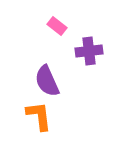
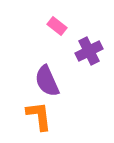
purple cross: rotated 20 degrees counterclockwise
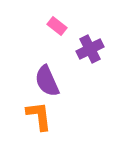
purple cross: moved 1 px right, 2 px up
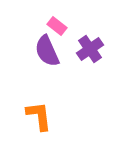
purple cross: rotated 8 degrees counterclockwise
purple semicircle: moved 30 px up
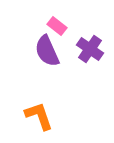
purple cross: rotated 20 degrees counterclockwise
orange L-shape: rotated 12 degrees counterclockwise
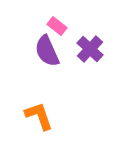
purple cross: rotated 8 degrees clockwise
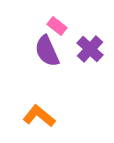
orange L-shape: rotated 32 degrees counterclockwise
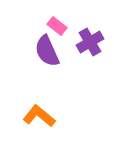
purple cross: moved 7 px up; rotated 16 degrees clockwise
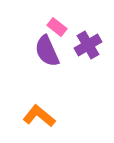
pink rectangle: moved 1 px down
purple cross: moved 2 px left, 3 px down
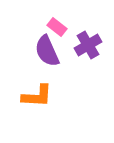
orange L-shape: moved 2 px left, 20 px up; rotated 144 degrees clockwise
